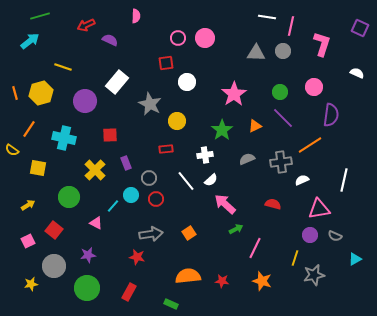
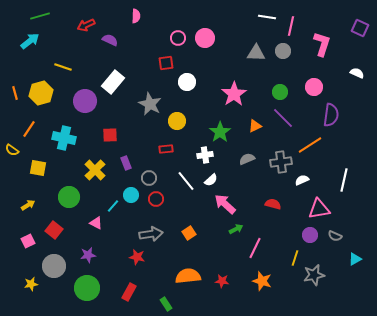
white rectangle at (117, 82): moved 4 px left
green star at (222, 130): moved 2 px left, 2 px down
green rectangle at (171, 304): moved 5 px left; rotated 32 degrees clockwise
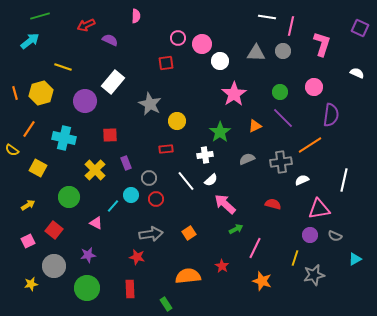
pink circle at (205, 38): moved 3 px left, 6 px down
white circle at (187, 82): moved 33 px right, 21 px up
yellow square at (38, 168): rotated 18 degrees clockwise
red star at (222, 281): moved 15 px up; rotated 24 degrees clockwise
red rectangle at (129, 292): moved 1 px right, 3 px up; rotated 30 degrees counterclockwise
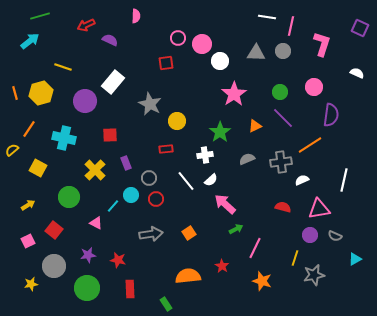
yellow semicircle at (12, 150): rotated 104 degrees clockwise
red semicircle at (273, 204): moved 10 px right, 3 px down
red star at (137, 257): moved 19 px left, 3 px down
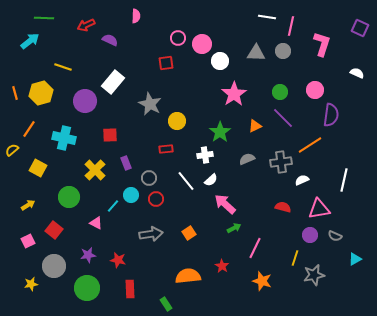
green line at (40, 16): moved 4 px right, 2 px down; rotated 18 degrees clockwise
pink circle at (314, 87): moved 1 px right, 3 px down
green arrow at (236, 229): moved 2 px left, 1 px up
